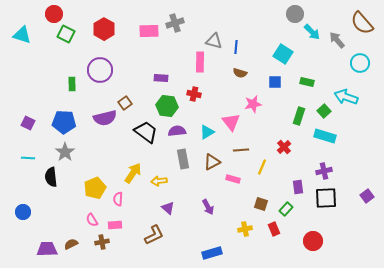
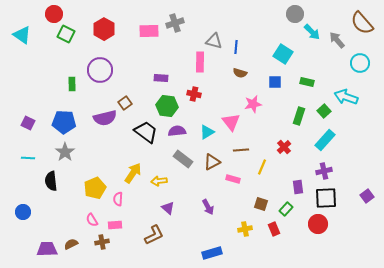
cyan triangle at (22, 35): rotated 18 degrees clockwise
cyan rectangle at (325, 136): moved 4 px down; rotated 65 degrees counterclockwise
gray rectangle at (183, 159): rotated 42 degrees counterclockwise
black semicircle at (51, 177): moved 4 px down
red circle at (313, 241): moved 5 px right, 17 px up
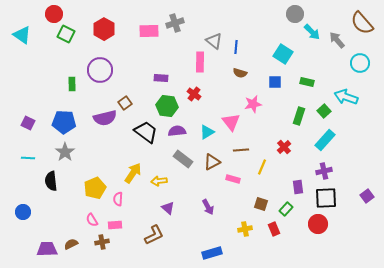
gray triangle at (214, 41): rotated 24 degrees clockwise
red cross at (194, 94): rotated 24 degrees clockwise
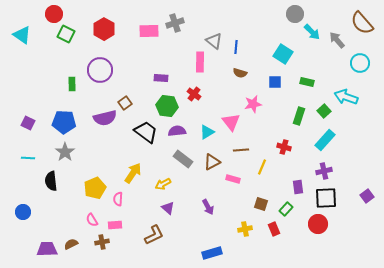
red cross at (284, 147): rotated 32 degrees counterclockwise
yellow arrow at (159, 181): moved 4 px right, 3 px down; rotated 21 degrees counterclockwise
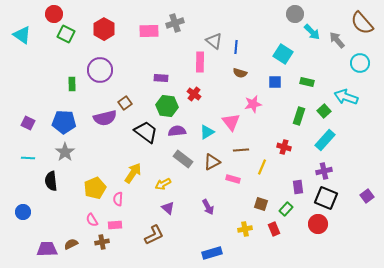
black square at (326, 198): rotated 25 degrees clockwise
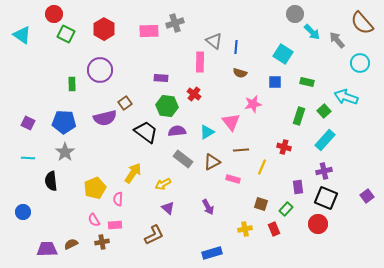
pink semicircle at (92, 220): moved 2 px right
